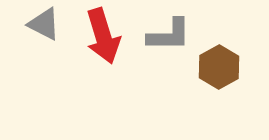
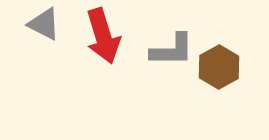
gray L-shape: moved 3 px right, 15 px down
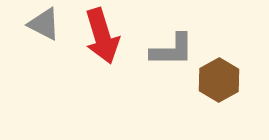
red arrow: moved 1 px left
brown hexagon: moved 13 px down
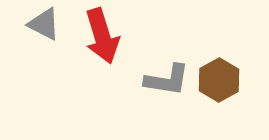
gray L-shape: moved 5 px left, 30 px down; rotated 9 degrees clockwise
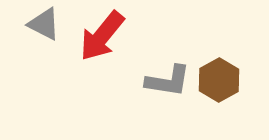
red arrow: rotated 56 degrees clockwise
gray L-shape: moved 1 px right, 1 px down
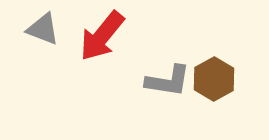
gray triangle: moved 1 px left, 5 px down; rotated 6 degrees counterclockwise
brown hexagon: moved 5 px left, 1 px up
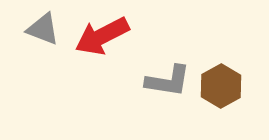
red arrow: rotated 24 degrees clockwise
brown hexagon: moved 7 px right, 7 px down
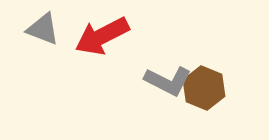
gray L-shape: rotated 18 degrees clockwise
brown hexagon: moved 17 px left, 2 px down; rotated 9 degrees counterclockwise
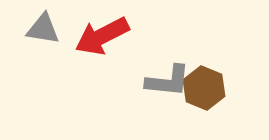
gray triangle: rotated 12 degrees counterclockwise
gray L-shape: rotated 21 degrees counterclockwise
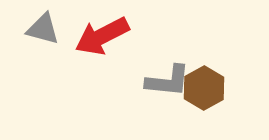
gray triangle: rotated 6 degrees clockwise
brown hexagon: rotated 9 degrees clockwise
